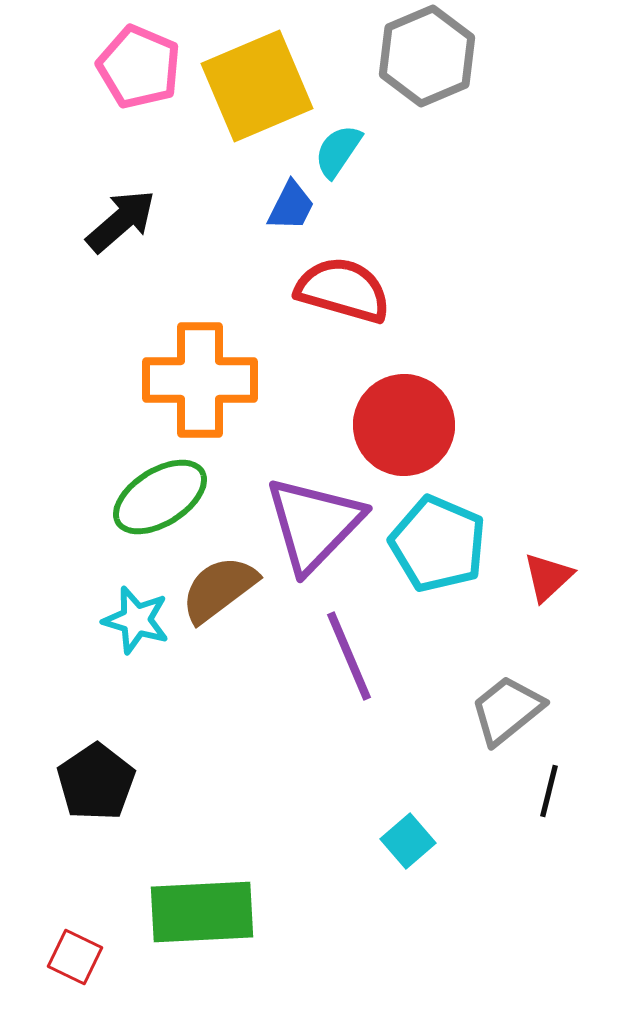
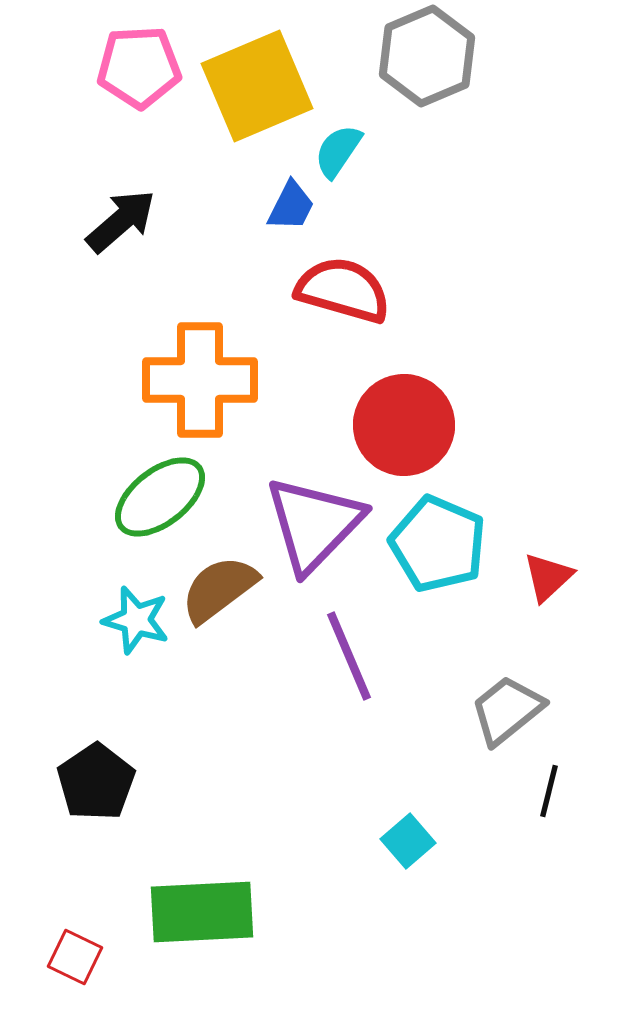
pink pentagon: rotated 26 degrees counterclockwise
green ellipse: rotated 6 degrees counterclockwise
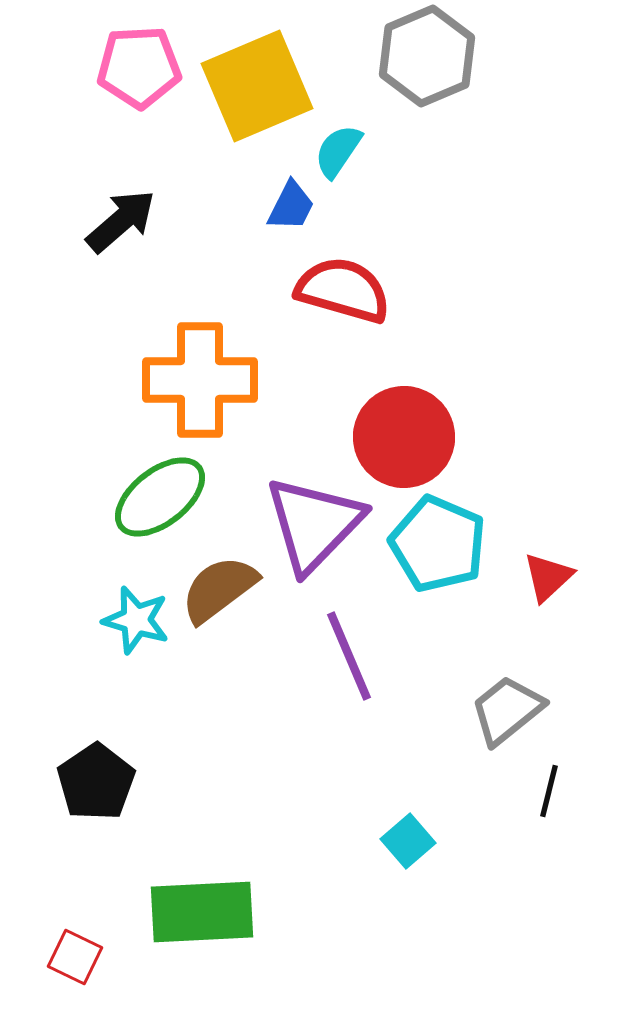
red circle: moved 12 px down
